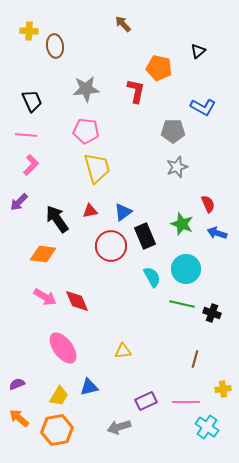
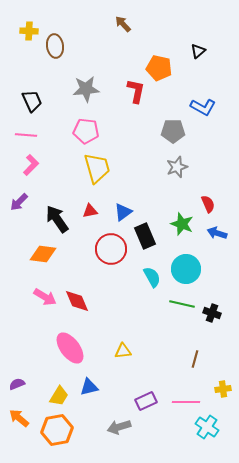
red circle at (111, 246): moved 3 px down
pink ellipse at (63, 348): moved 7 px right
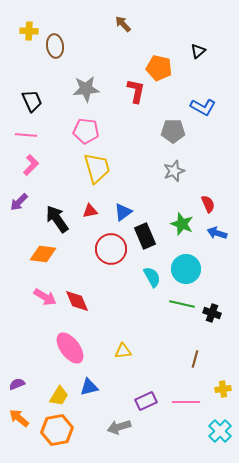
gray star at (177, 167): moved 3 px left, 4 px down
cyan cross at (207, 427): moved 13 px right, 4 px down; rotated 10 degrees clockwise
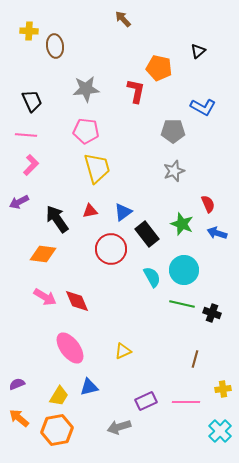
brown arrow at (123, 24): moved 5 px up
purple arrow at (19, 202): rotated 18 degrees clockwise
black rectangle at (145, 236): moved 2 px right, 2 px up; rotated 15 degrees counterclockwise
cyan circle at (186, 269): moved 2 px left, 1 px down
yellow triangle at (123, 351): rotated 18 degrees counterclockwise
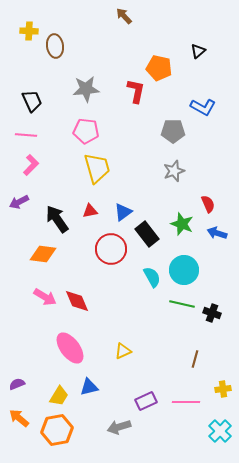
brown arrow at (123, 19): moved 1 px right, 3 px up
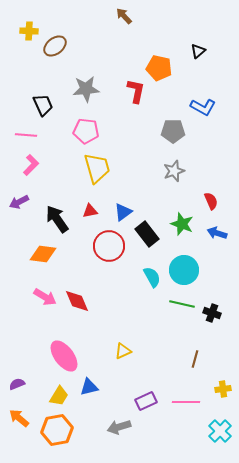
brown ellipse at (55, 46): rotated 60 degrees clockwise
black trapezoid at (32, 101): moved 11 px right, 4 px down
red semicircle at (208, 204): moved 3 px right, 3 px up
red circle at (111, 249): moved 2 px left, 3 px up
pink ellipse at (70, 348): moved 6 px left, 8 px down
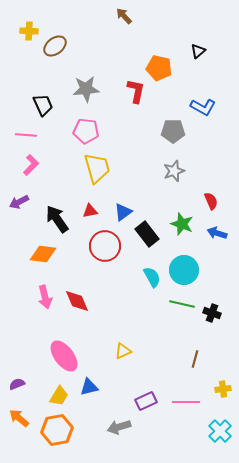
red circle at (109, 246): moved 4 px left
pink arrow at (45, 297): rotated 45 degrees clockwise
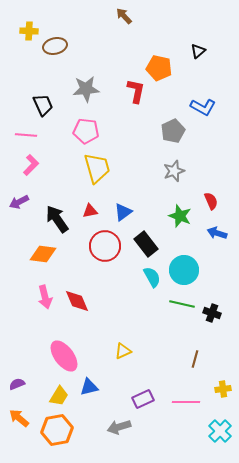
brown ellipse at (55, 46): rotated 25 degrees clockwise
gray pentagon at (173, 131): rotated 25 degrees counterclockwise
green star at (182, 224): moved 2 px left, 8 px up
black rectangle at (147, 234): moved 1 px left, 10 px down
purple rectangle at (146, 401): moved 3 px left, 2 px up
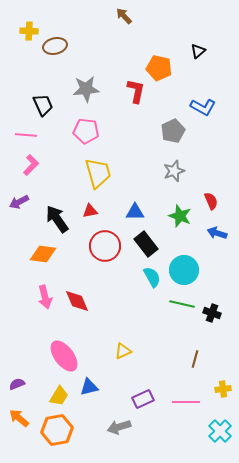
yellow trapezoid at (97, 168): moved 1 px right, 5 px down
blue triangle at (123, 212): moved 12 px right; rotated 36 degrees clockwise
